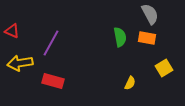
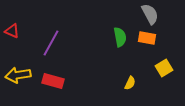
yellow arrow: moved 2 px left, 12 px down
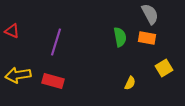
purple line: moved 5 px right, 1 px up; rotated 12 degrees counterclockwise
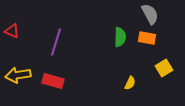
green semicircle: rotated 12 degrees clockwise
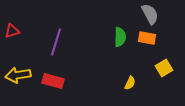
red triangle: rotated 42 degrees counterclockwise
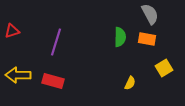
orange rectangle: moved 1 px down
yellow arrow: rotated 10 degrees clockwise
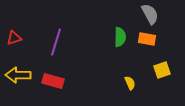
red triangle: moved 2 px right, 7 px down
yellow square: moved 2 px left, 2 px down; rotated 12 degrees clockwise
yellow semicircle: rotated 48 degrees counterclockwise
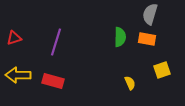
gray semicircle: rotated 135 degrees counterclockwise
